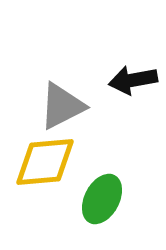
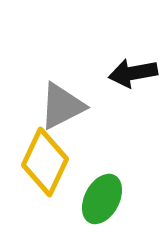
black arrow: moved 7 px up
yellow diamond: rotated 60 degrees counterclockwise
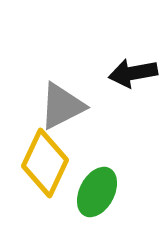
yellow diamond: moved 1 px down
green ellipse: moved 5 px left, 7 px up
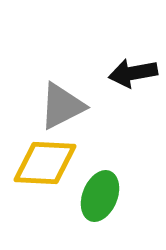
yellow diamond: rotated 68 degrees clockwise
green ellipse: moved 3 px right, 4 px down; rotated 6 degrees counterclockwise
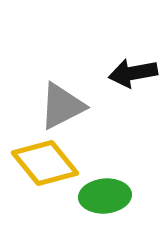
yellow diamond: rotated 48 degrees clockwise
green ellipse: moved 5 px right; rotated 63 degrees clockwise
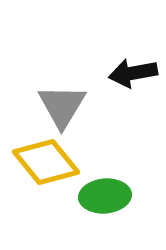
gray triangle: rotated 32 degrees counterclockwise
yellow diamond: moved 1 px right, 1 px up
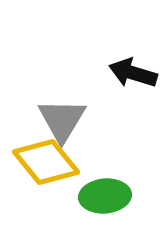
black arrow: rotated 27 degrees clockwise
gray triangle: moved 14 px down
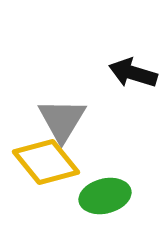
green ellipse: rotated 9 degrees counterclockwise
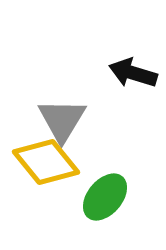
green ellipse: moved 1 px down; rotated 36 degrees counterclockwise
